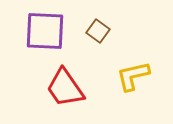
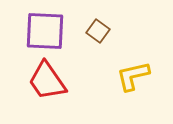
red trapezoid: moved 18 px left, 7 px up
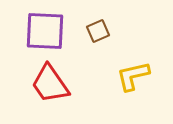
brown square: rotated 30 degrees clockwise
red trapezoid: moved 3 px right, 3 px down
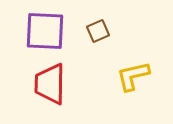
red trapezoid: rotated 36 degrees clockwise
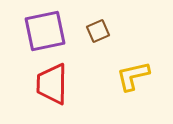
purple square: rotated 15 degrees counterclockwise
red trapezoid: moved 2 px right
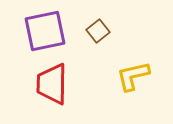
brown square: rotated 15 degrees counterclockwise
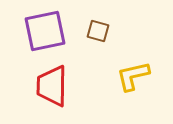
brown square: rotated 35 degrees counterclockwise
red trapezoid: moved 2 px down
